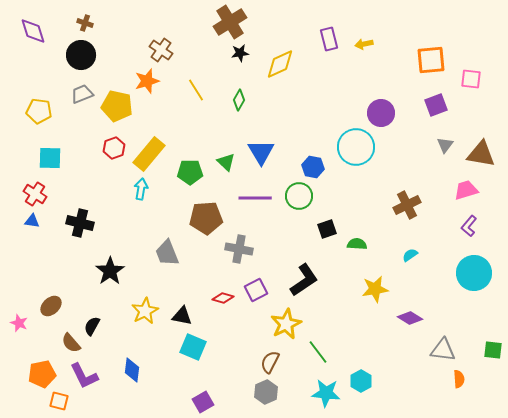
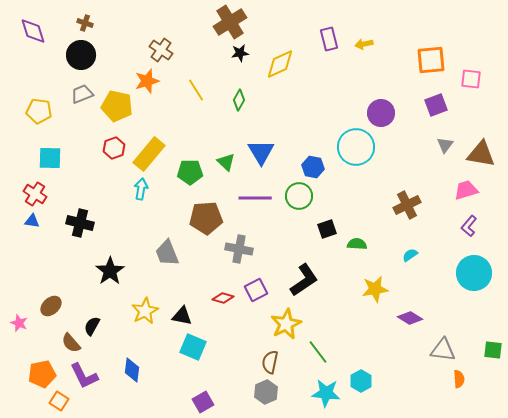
brown semicircle at (270, 362): rotated 15 degrees counterclockwise
orange square at (59, 401): rotated 18 degrees clockwise
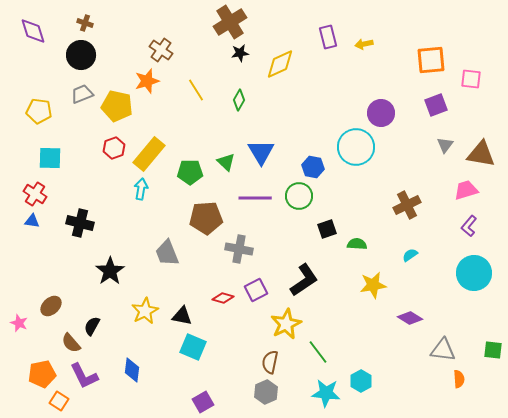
purple rectangle at (329, 39): moved 1 px left, 2 px up
yellow star at (375, 289): moved 2 px left, 4 px up
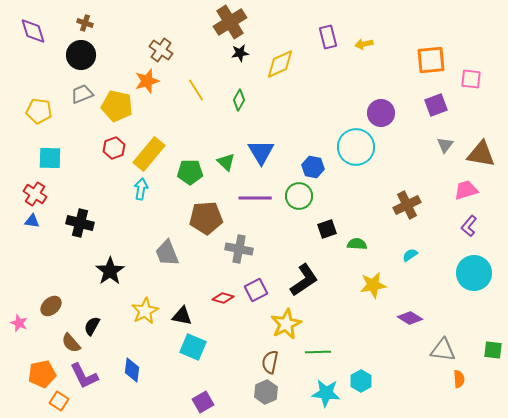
green line at (318, 352): rotated 55 degrees counterclockwise
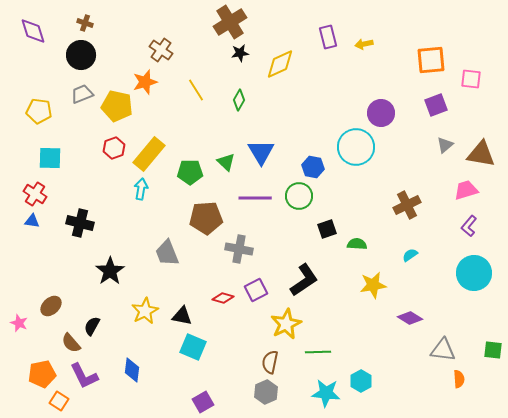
orange star at (147, 81): moved 2 px left, 1 px down
gray triangle at (445, 145): rotated 12 degrees clockwise
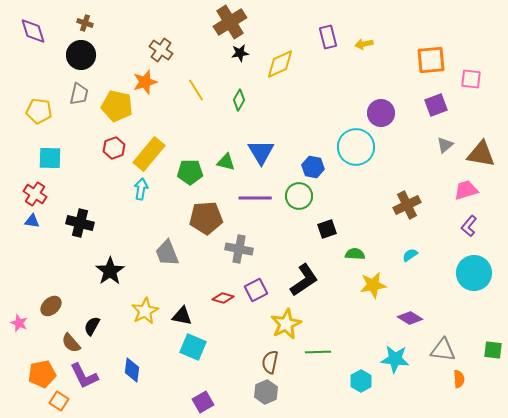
gray trapezoid at (82, 94): moved 3 px left; rotated 125 degrees clockwise
green triangle at (226, 162): rotated 30 degrees counterclockwise
green semicircle at (357, 244): moved 2 px left, 10 px down
cyan star at (326, 393): moved 69 px right, 34 px up
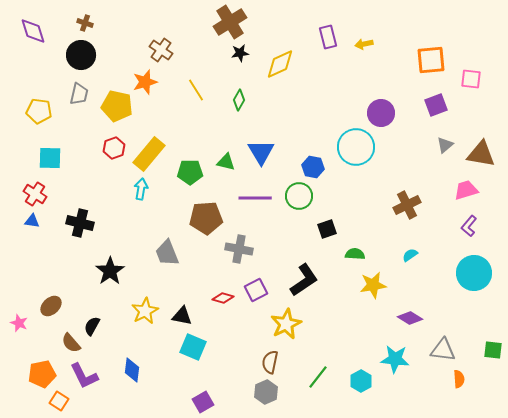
green line at (318, 352): moved 25 px down; rotated 50 degrees counterclockwise
